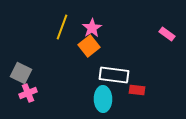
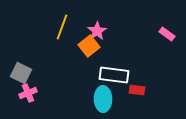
pink star: moved 5 px right, 3 px down
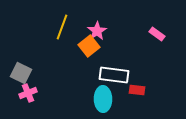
pink rectangle: moved 10 px left
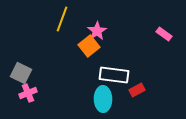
yellow line: moved 8 px up
pink rectangle: moved 7 px right
red rectangle: rotated 35 degrees counterclockwise
